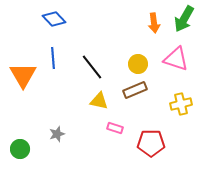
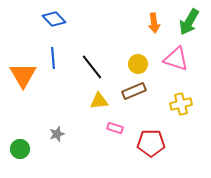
green arrow: moved 5 px right, 3 px down
brown rectangle: moved 1 px left, 1 px down
yellow triangle: rotated 18 degrees counterclockwise
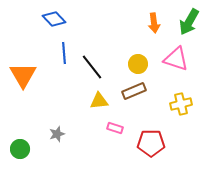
blue line: moved 11 px right, 5 px up
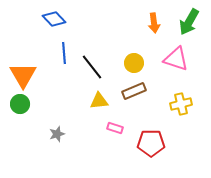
yellow circle: moved 4 px left, 1 px up
green circle: moved 45 px up
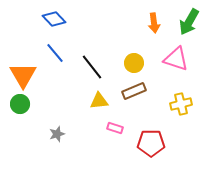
blue line: moved 9 px left; rotated 35 degrees counterclockwise
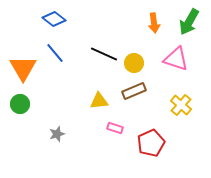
blue diamond: rotated 10 degrees counterclockwise
black line: moved 12 px right, 13 px up; rotated 28 degrees counterclockwise
orange triangle: moved 7 px up
yellow cross: moved 1 px down; rotated 35 degrees counterclockwise
red pentagon: rotated 24 degrees counterclockwise
